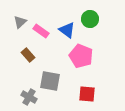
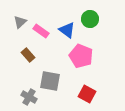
red square: rotated 24 degrees clockwise
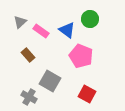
gray square: rotated 20 degrees clockwise
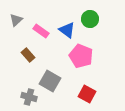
gray triangle: moved 4 px left, 2 px up
gray cross: rotated 14 degrees counterclockwise
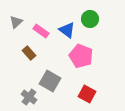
gray triangle: moved 2 px down
brown rectangle: moved 1 px right, 2 px up
gray cross: rotated 21 degrees clockwise
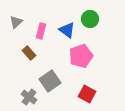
pink rectangle: rotated 70 degrees clockwise
pink pentagon: rotated 30 degrees clockwise
gray square: rotated 25 degrees clockwise
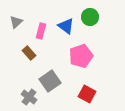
green circle: moved 2 px up
blue triangle: moved 1 px left, 4 px up
